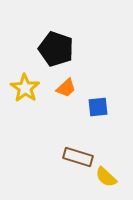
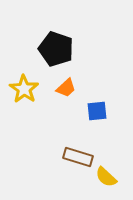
yellow star: moved 1 px left, 1 px down
blue square: moved 1 px left, 4 px down
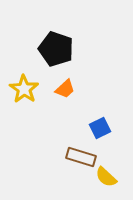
orange trapezoid: moved 1 px left, 1 px down
blue square: moved 3 px right, 17 px down; rotated 20 degrees counterclockwise
brown rectangle: moved 3 px right
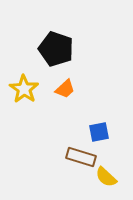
blue square: moved 1 px left, 4 px down; rotated 15 degrees clockwise
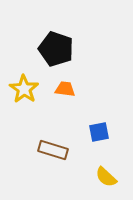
orange trapezoid: rotated 130 degrees counterclockwise
brown rectangle: moved 28 px left, 7 px up
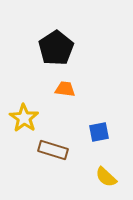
black pentagon: moved 1 px up; rotated 20 degrees clockwise
yellow star: moved 29 px down
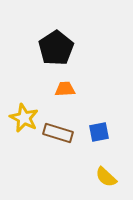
orange trapezoid: rotated 10 degrees counterclockwise
yellow star: rotated 8 degrees counterclockwise
brown rectangle: moved 5 px right, 17 px up
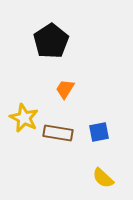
black pentagon: moved 5 px left, 7 px up
orange trapezoid: rotated 55 degrees counterclockwise
brown rectangle: rotated 8 degrees counterclockwise
yellow semicircle: moved 3 px left, 1 px down
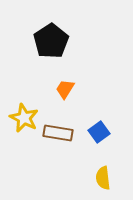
blue square: rotated 25 degrees counterclockwise
yellow semicircle: rotated 40 degrees clockwise
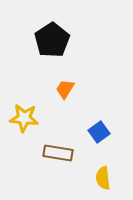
black pentagon: moved 1 px right, 1 px up
yellow star: rotated 20 degrees counterclockwise
brown rectangle: moved 20 px down
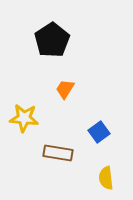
yellow semicircle: moved 3 px right
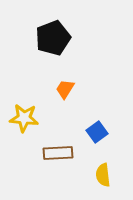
black pentagon: moved 1 px right, 2 px up; rotated 12 degrees clockwise
blue square: moved 2 px left
brown rectangle: rotated 12 degrees counterclockwise
yellow semicircle: moved 3 px left, 3 px up
